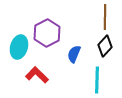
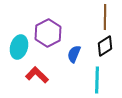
purple hexagon: moved 1 px right
black diamond: rotated 15 degrees clockwise
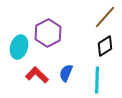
brown line: rotated 40 degrees clockwise
blue semicircle: moved 8 px left, 19 px down
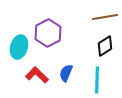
brown line: rotated 40 degrees clockwise
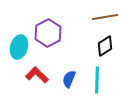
blue semicircle: moved 3 px right, 6 px down
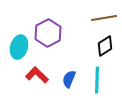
brown line: moved 1 px left, 1 px down
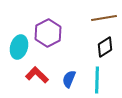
black diamond: moved 1 px down
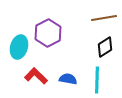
red L-shape: moved 1 px left, 1 px down
blue semicircle: moved 1 px left; rotated 78 degrees clockwise
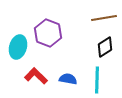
purple hexagon: rotated 12 degrees counterclockwise
cyan ellipse: moved 1 px left
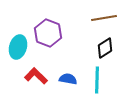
black diamond: moved 1 px down
